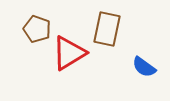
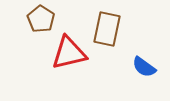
brown pentagon: moved 4 px right, 10 px up; rotated 12 degrees clockwise
red triangle: rotated 18 degrees clockwise
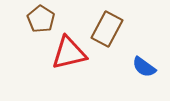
brown rectangle: rotated 16 degrees clockwise
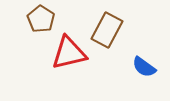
brown rectangle: moved 1 px down
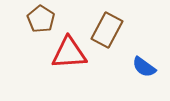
red triangle: rotated 9 degrees clockwise
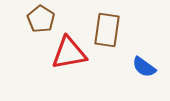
brown rectangle: rotated 20 degrees counterclockwise
red triangle: rotated 6 degrees counterclockwise
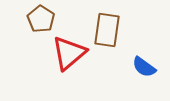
red triangle: rotated 30 degrees counterclockwise
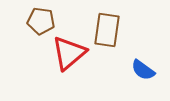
brown pentagon: moved 2 px down; rotated 24 degrees counterclockwise
blue semicircle: moved 1 px left, 3 px down
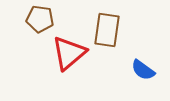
brown pentagon: moved 1 px left, 2 px up
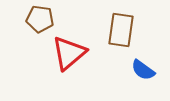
brown rectangle: moved 14 px right
